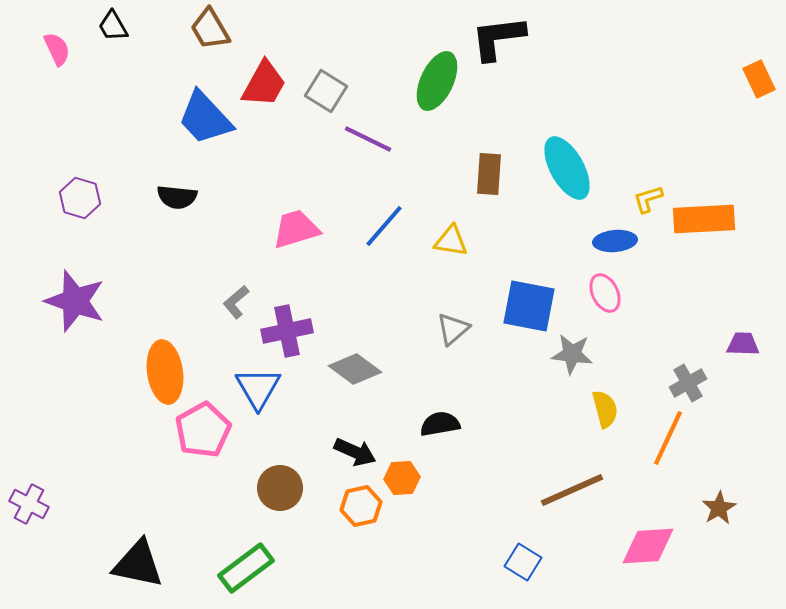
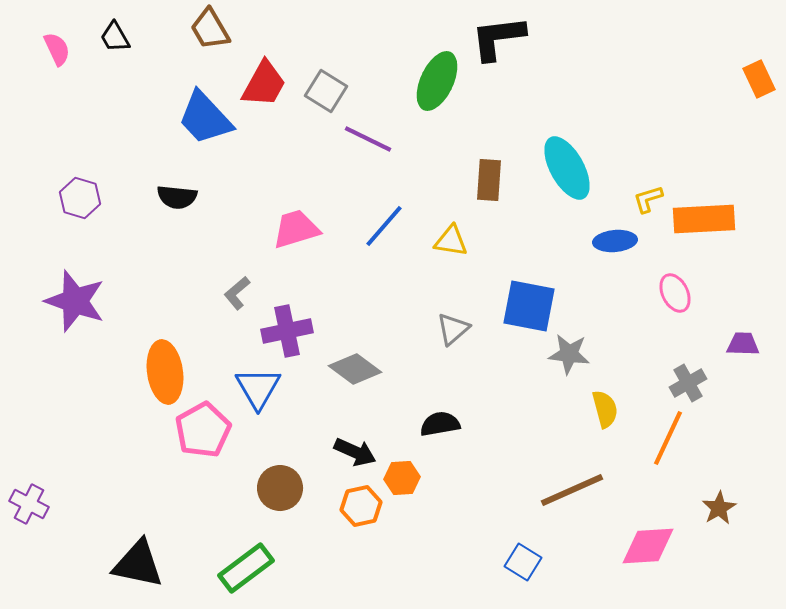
black trapezoid at (113, 26): moved 2 px right, 11 px down
brown rectangle at (489, 174): moved 6 px down
pink ellipse at (605, 293): moved 70 px right
gray L-shape at (236, 302): moved 1 px right, 9 px up
gray star at (572, 354): moved 3 px left
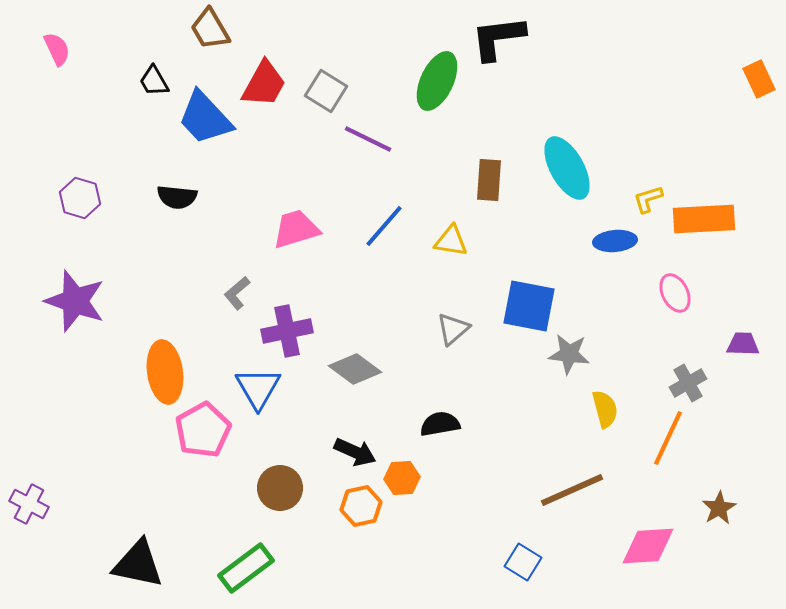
black trapezoid at (115, 37): moved 39 px right, 44 px down
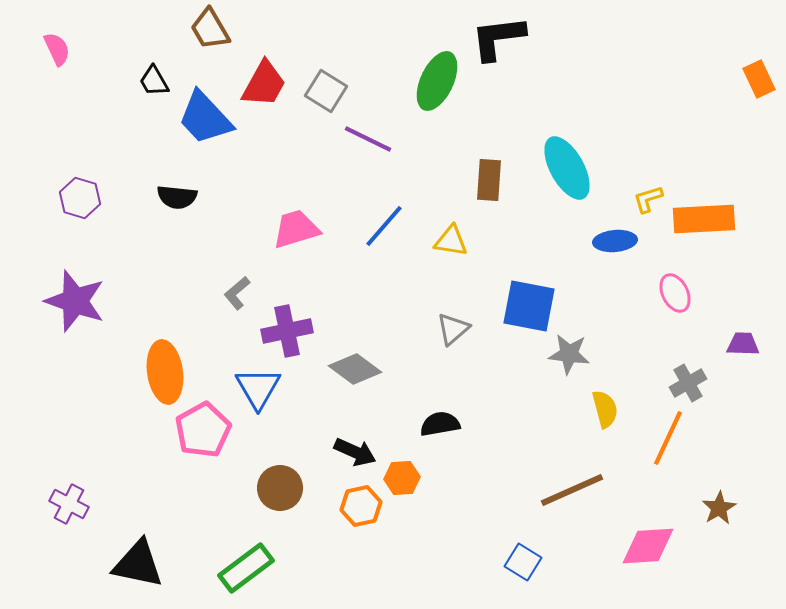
purple cross at (29, 504): moved 40 px right
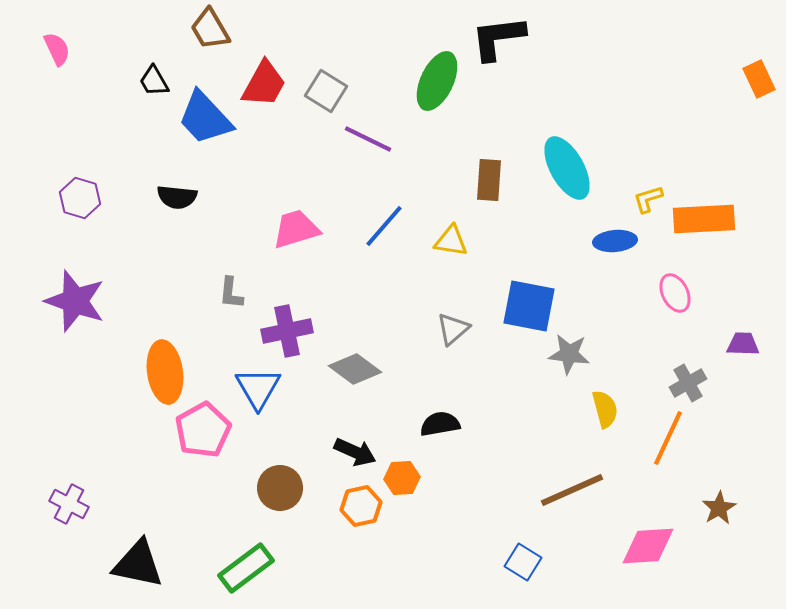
gray L-shape at (237, 293): moved 6 px left; rotated 44 degrees counterclockwise
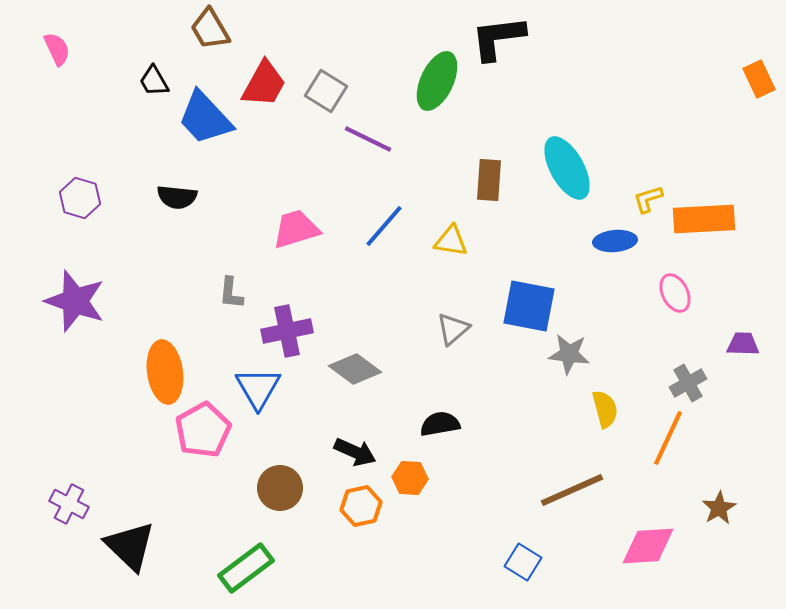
orange hexagon at (402, 478): moved 8 px right; rotated 8 degrees clockwise
black triangle at (138, 564): moved 8 px left, 18 px up; rotated 32 degrees clockwise
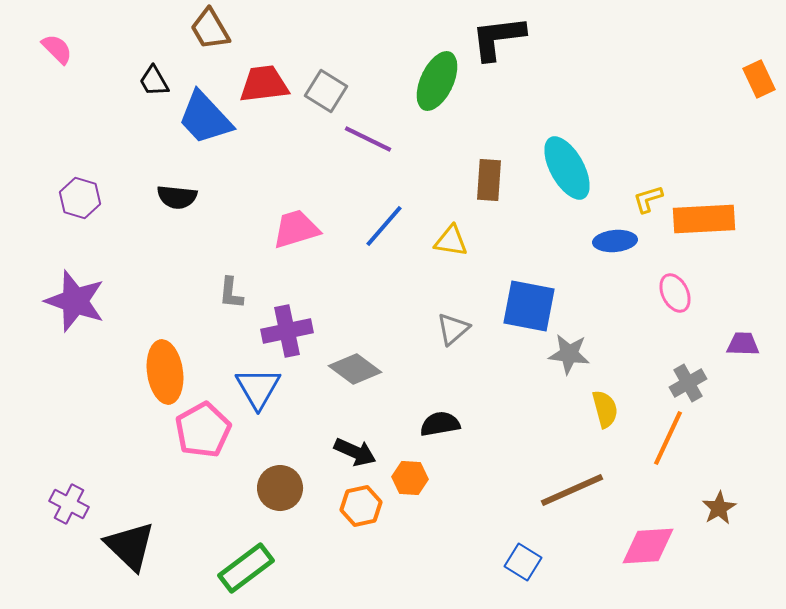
pink semicircle at (57, 49): rotated 20 degrees counterclockwise
red trapezoid at (264, 84): rotated 126 degrees counterclockwise
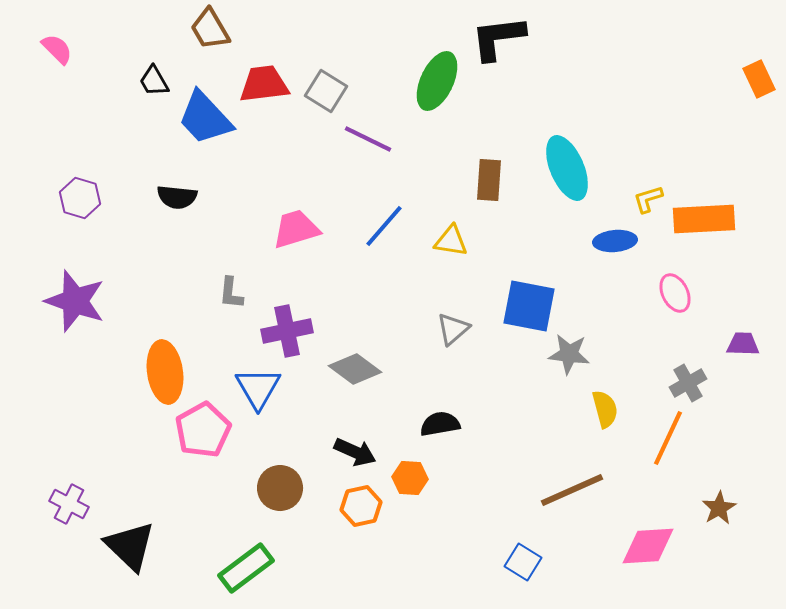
cyan ellipse at (567, 168): rotated 6 degrees clockwise
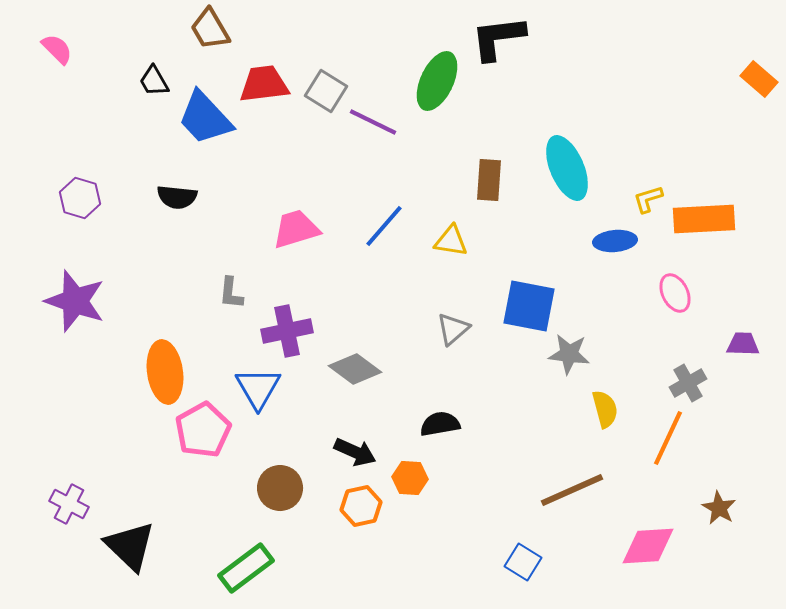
orange rectangle at (759, 79): rotated 24 degrees counterclockwise
purple line at (368, 139): moved 5 px right, 17 px up
brown star at (719, 508): rotated 12 degrees counterclockwise
